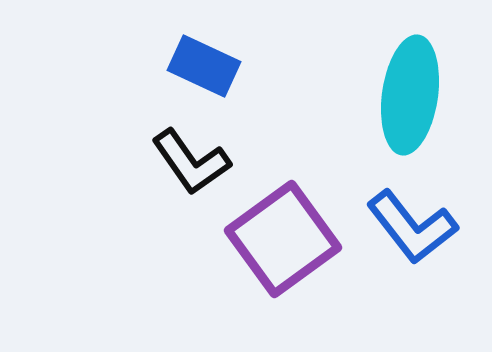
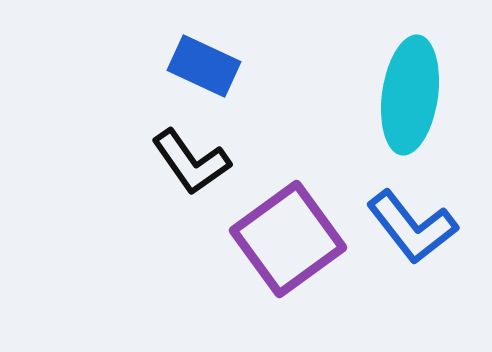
purple square: moved 5 px right
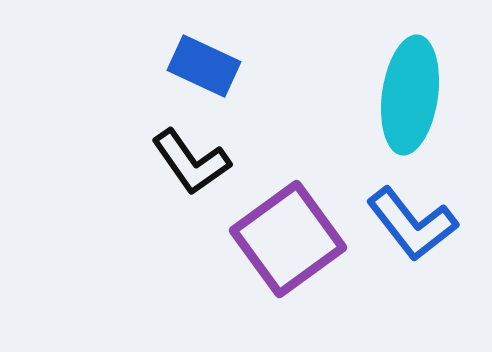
blue L-shape: moved 3 px up
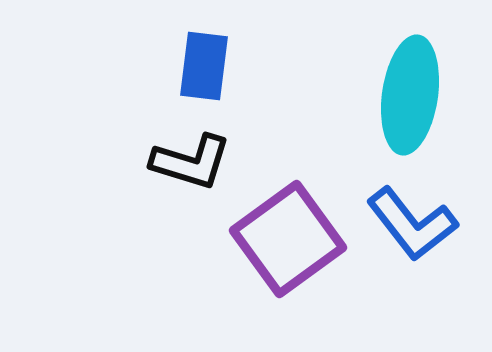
blue rectangle: rotated 72 degrees clockwise
black L-shape: rotated 38 degrees counterclockwise
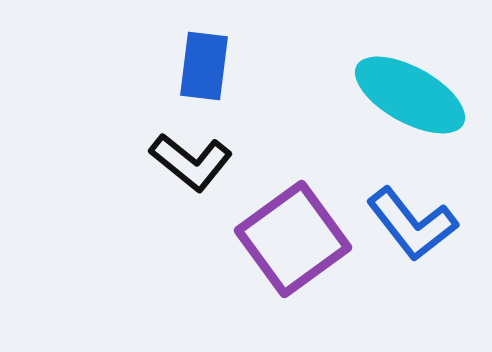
cyan ellipse: rotated 69 degrees counterclockwise
black L-shape: rotated 22 degrees clockwise
purple square: moved 5 px right
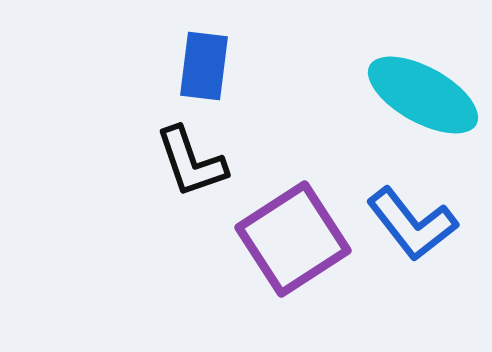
cyan ellipse: moved 13 px right
black L-shape: rotated 32 degrees clockwise
purple square: rotated 3 degrees clockwise
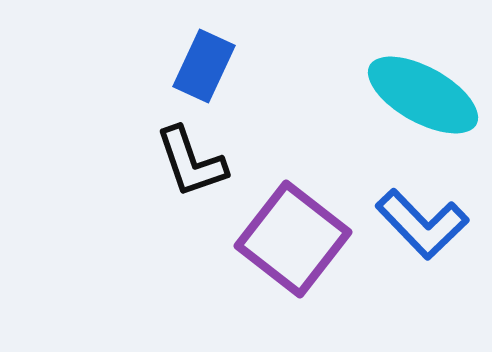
blue rectangle: rotated 18 degrees clockwise
blue L-shape: moved 10 px right; rotated 6 degrees counterclockwise
purple square: rotated 19 degrees counterclockwise
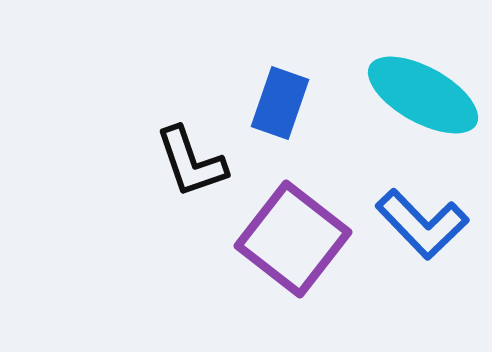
blue rectangle: moved 76 px right, 37 px down; rotated 6 degrees counterclockwise
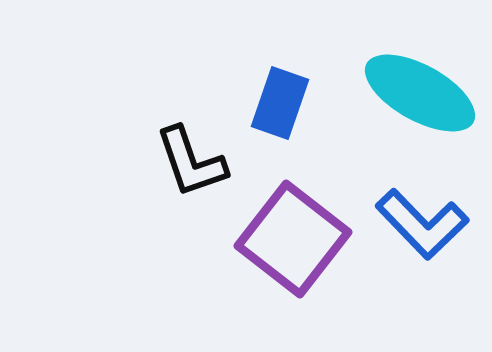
cyan ellipse: moved 3 px left, 2 px up
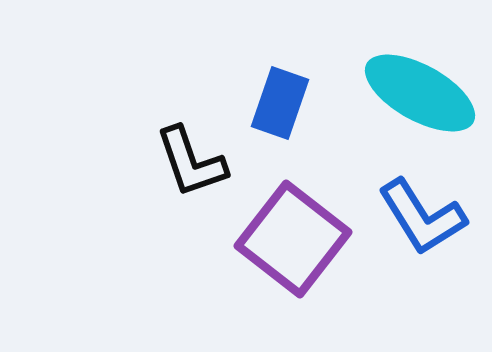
blue L-shape: moved 7 px up; rotated 12 degrees clockwise
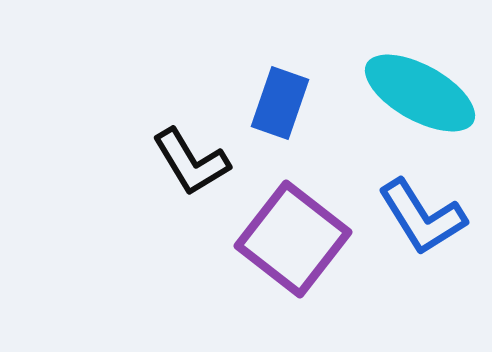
black L-shape: rotated 12 degrees counterclockwise
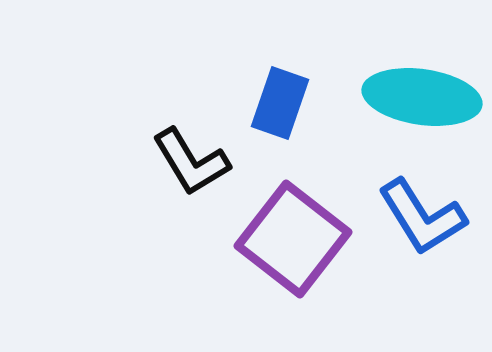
cyan ellipse: moved 2 px right, 4 px down; rotated 21 degrees counterclockwise
